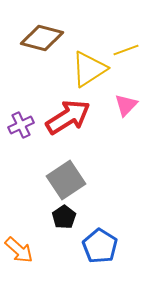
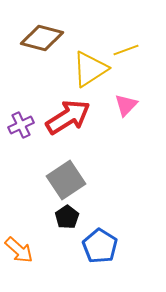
yellow triangle: moved 1 px right
black pentagon: moved 3 px right
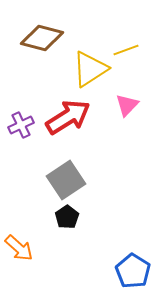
pink triangle: moved 1 px right
blue pentagon: moved 33 px right, 25 px down
orange arrow: moved 2 px up
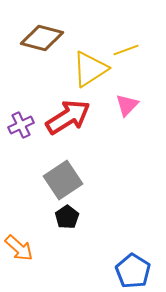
gray square: moved 3 px left
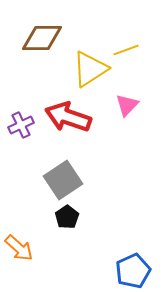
brown diamond: rotated 15 degrees counterclockwise
red arrow: rotated 129 degrees counterclockwise
blue pentagon: rotated 16 degrees clockwise
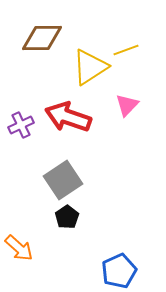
yellow triangle: moved 2 px up
blue pentagon: moved 14 px left
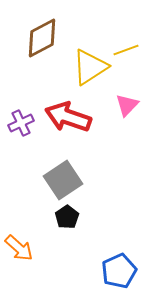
brown diamond: rotated 27 degrees counterclockwise
purple cross: moved 2 px up
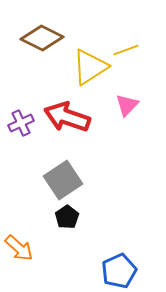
brown diamond: rotated 54 degrees clockwise
red arrow: moved 1 px left
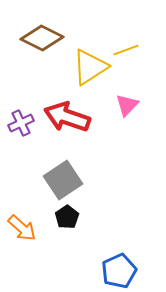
orange arrow: moved 3 px right, 20 px up
